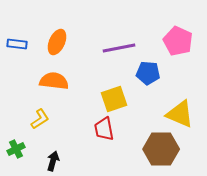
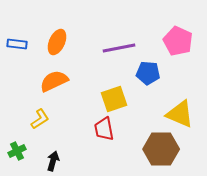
orange semicircle: rotated 32 degrees counterclockwise
green cross: moved 1 px right, 2 px down
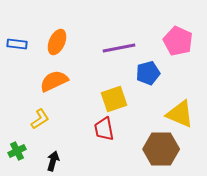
blue pentagon: rotated 20 degrees counterclockwise
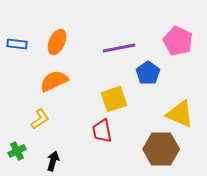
blue pentagon: rotated 20 degrees counterclockwise
red trapezoid: moved 2 px left, 2 px down
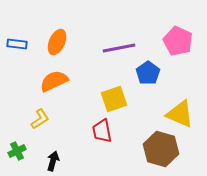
brown hexagon: rotated 16 degrees clockwise
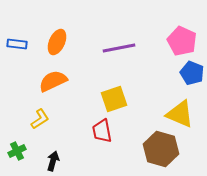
pink pentagon: moved 4 px right
blue pentagon: moved 44 px right; rotated 15 degrees counterclockwise
orange semicircle: moved 1 px left
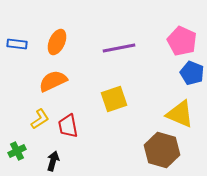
red trapezoid: moved 34 px left, 5 px up
brown hexagon: moved 1 px right, 1 px down
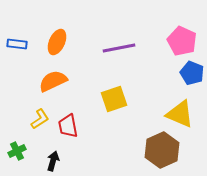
brown hexagon: rotated 20 degrees clockwise
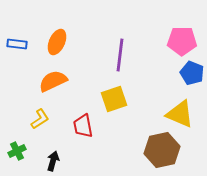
pink pentagon: rotated 24 degrees counterclockwise
purple line: moved 1 px right, 7 px down; rotated 72 degrees counterclockwise
red trapezoid: moved 15 px right
brown hexagon: rotated 12 degrees clockwise
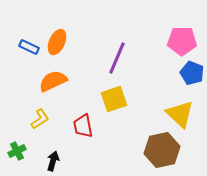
blue rectangle: moved 12 px right, 3 px down; rotated 18 degrees clockwise
purple line: moved 3 px left, 3 px down; rotated 16 degrees clockwise
yellow triangle: rotated 20 degrees clockwise
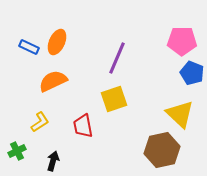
yellow L-shape: moved 3 px down
